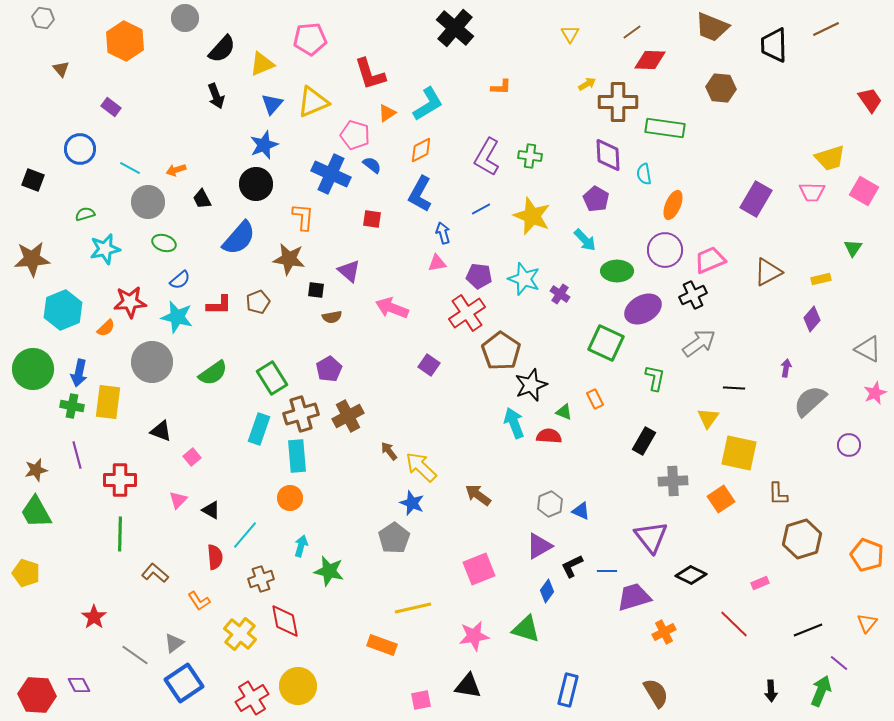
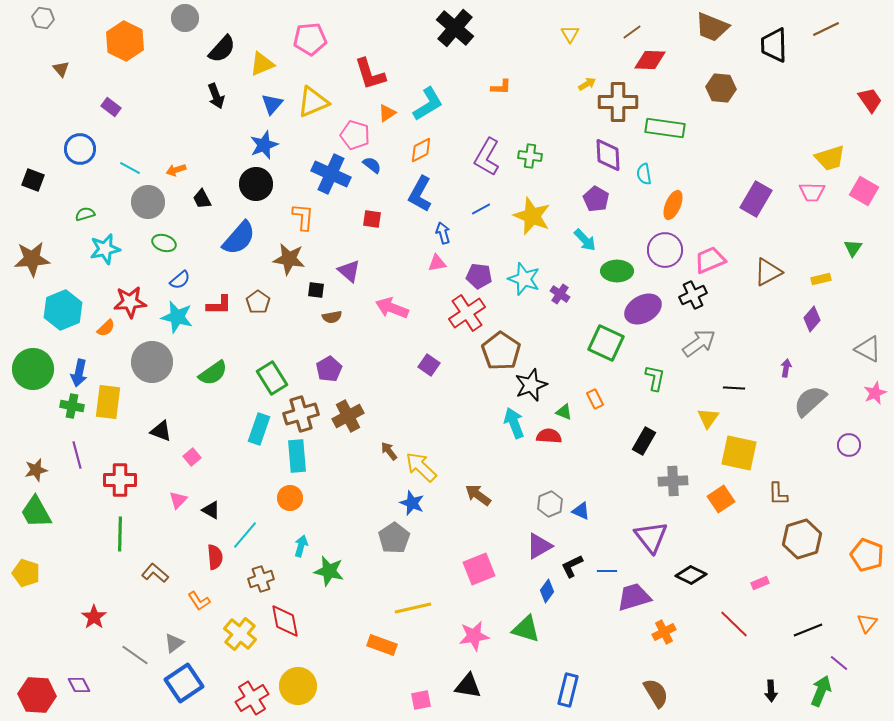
brown pentagon at (258, 302): rotated 15 degrees counterclockwise
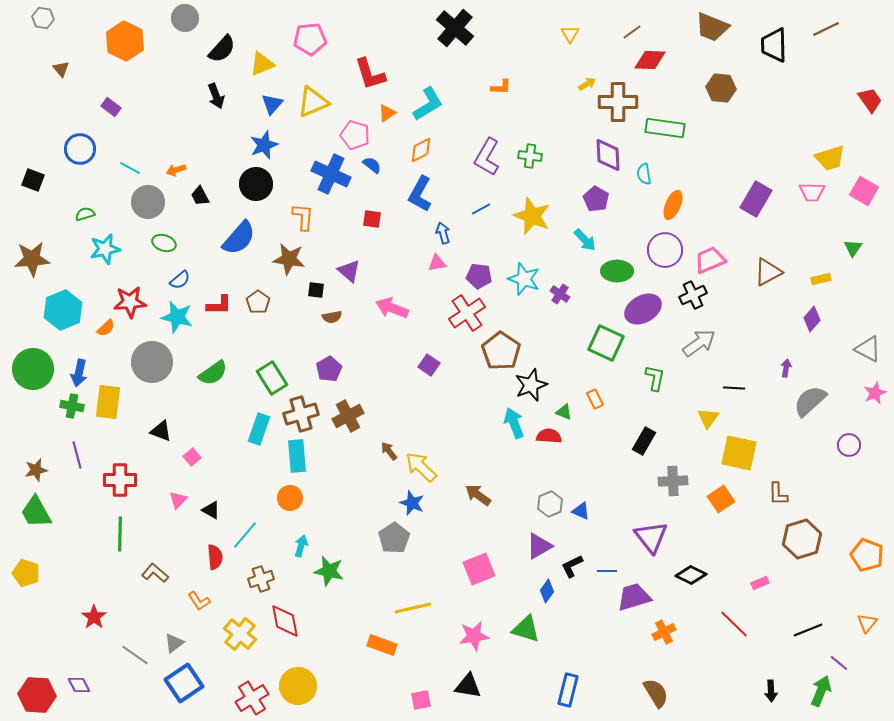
black trapezoid at (202, 199): moved 2 px left, 3 px up
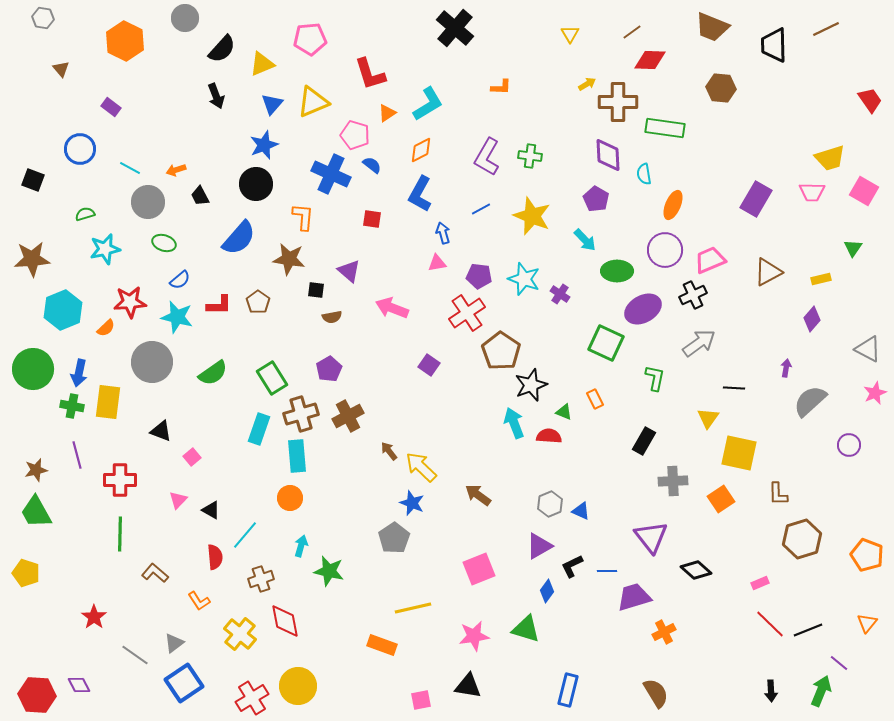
black diamond at (691, 575): moved 5 px right, 5 px up; rotated 16 degrees clockwise
red line at (734, 624): moved 36 px right
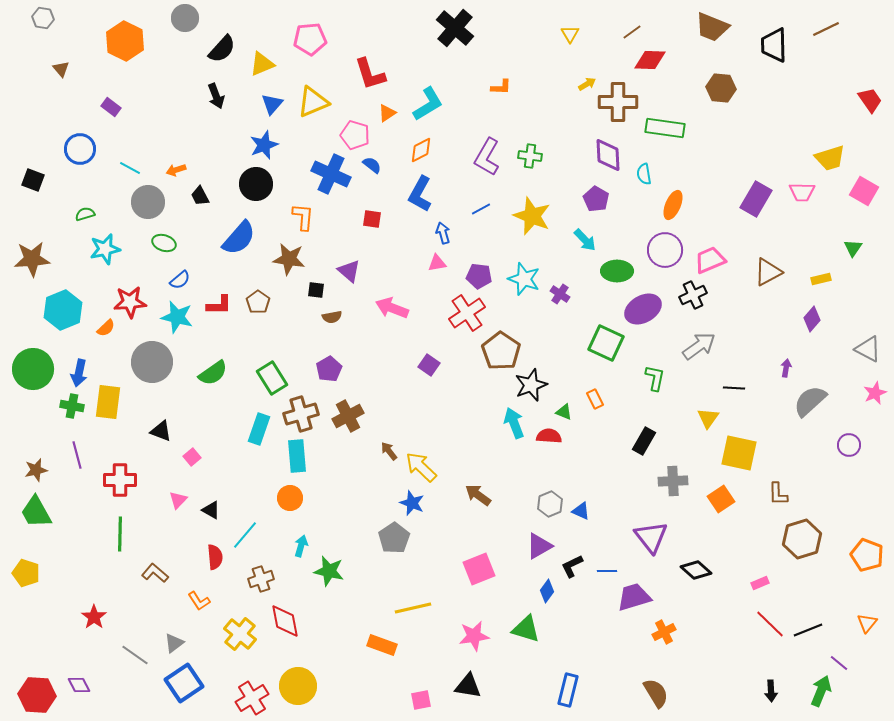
pink trapezoid at (812, 192): moved 10 px left
gray arrow at (699, 343): moved 3 px down
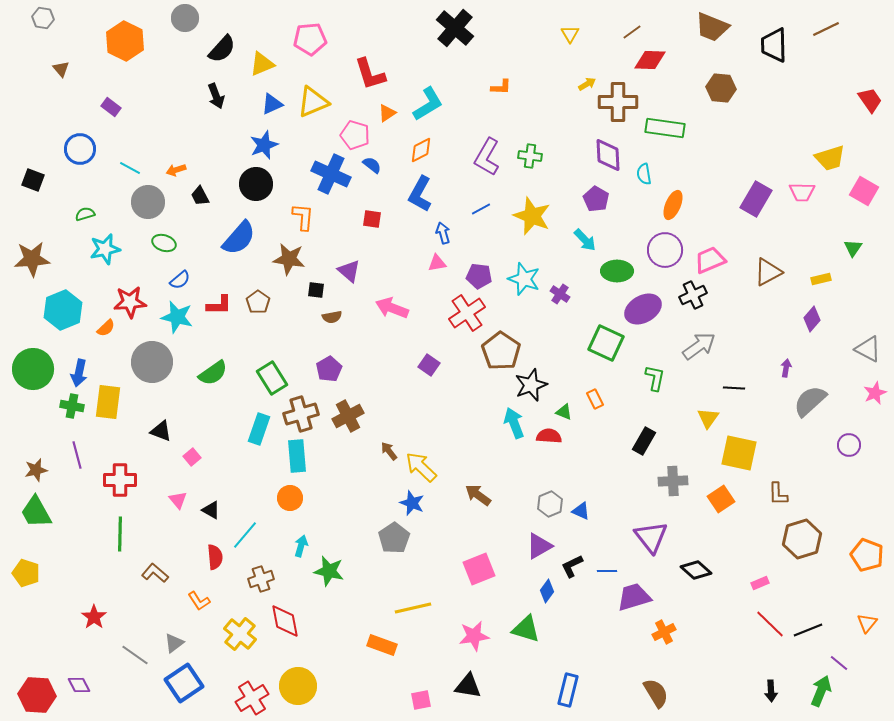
blue triangle at (272, 104): rotated 25 degrees clockwise
pink triangle at (178, 500): rotated 24 degrees counterclockwise
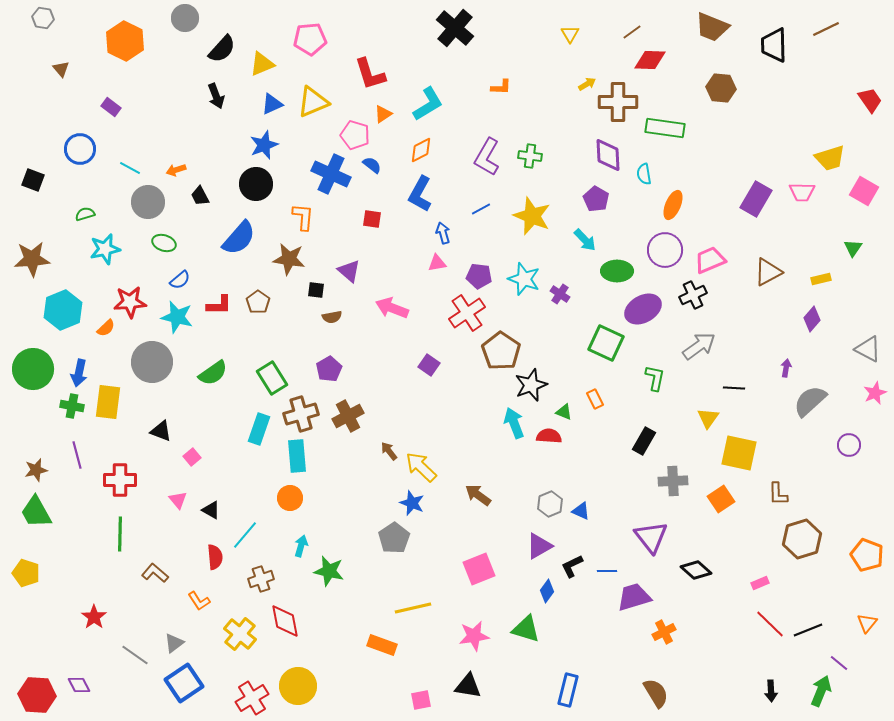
orange triangle at (387, 113): moved 4 px left, 1 px down
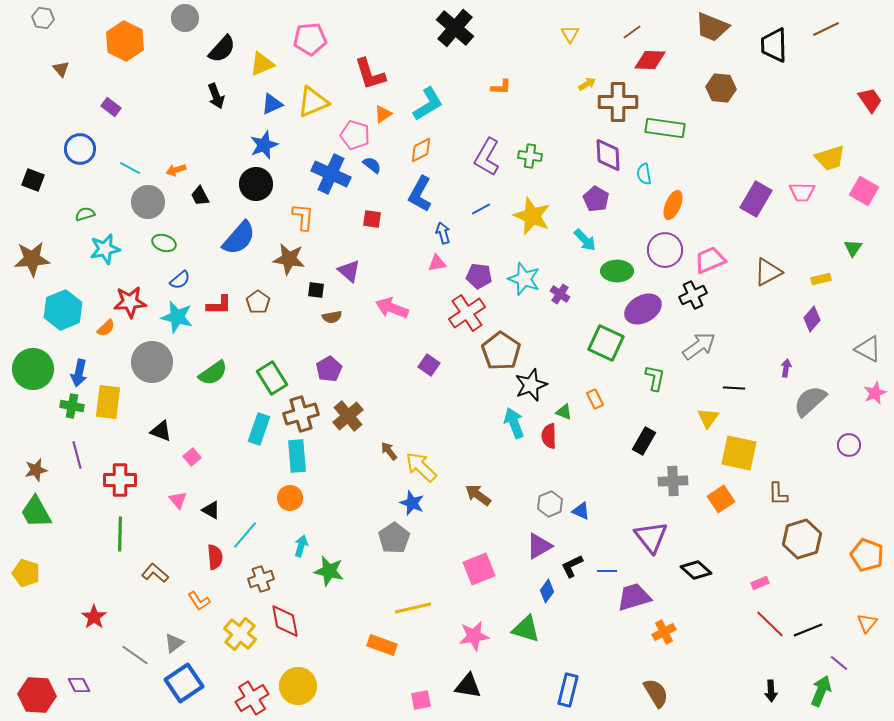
brown cross at (348, 416): rotated 12 degrees counterclockwise
red semicircle at (549, 436): rotated 95 degrees counterclockwise
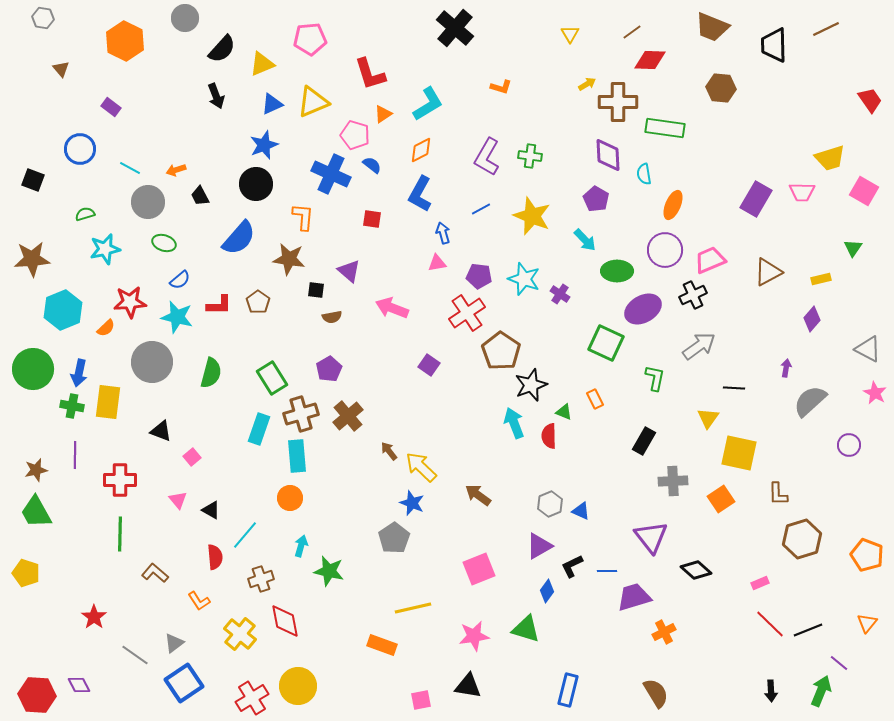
orange L-shape at (501, 87): rotated 15 degrees clockwise
green semicircle at (213, 373): moved 2 px left; rotated 40 degrees counterclockwise
pink star at (875, 393): rotated 20 degrees counterclockwise
purple line at (77, 455): moved 2 px left; rotated 16 degrees clockwise
